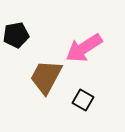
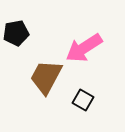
black pentagon: moved 2 px up
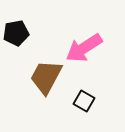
black square: moved 1 px right, 1 px down
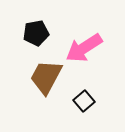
black pentagon: moved 20 px right
black square: rotated 20 degrees clockwise
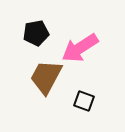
pink arrow: moved 4 px left
black square: rotated 30 degrees counterclockwise
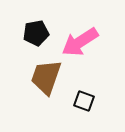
pink arrow: moved 6 px up
brown trapezoid: rotated 9 degrees counterclockwise
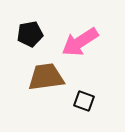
black pentagon: moved 6 px left, 1 px down
brown trapezoid: rotated 63 degrees clockwise
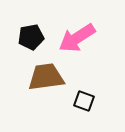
black pentagon: moved 1 px right, 3 px down
pink arrow: moved 3 px left, 4 px up
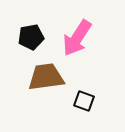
pink arrow: rotated 24 degrees counterclockwise
